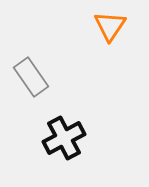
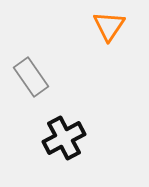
orange triangle: moved 1 px left
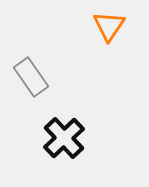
black cross: rotated 15 degrees counterclockwise
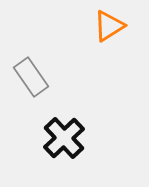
orange triangle: rotated 24 degrees clockwise
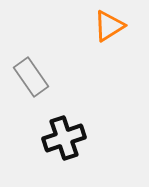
black cross: rotated 24 degrees clockwise
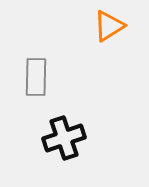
gray rectangle: moved 5 px right; rotated 36 degrees clockwise
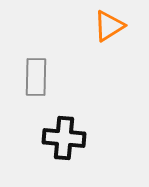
black cross: rotated 24 degrees clockwise
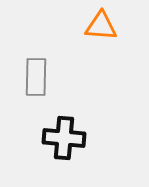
orange triangle: moved 8 px left; rotated 36 degrees clockwise
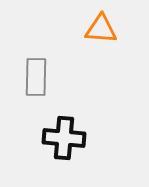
orange triangle: moved 3 px down
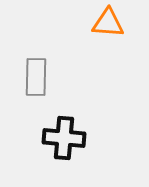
orange triangle: moved 7 px right, 6 px up
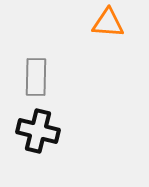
black cross: moved 26 px left, 7 px up; rotated 9 degrees clockwise
